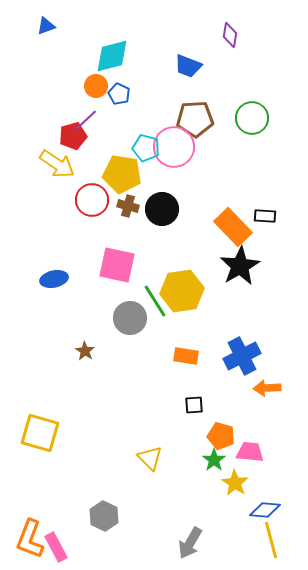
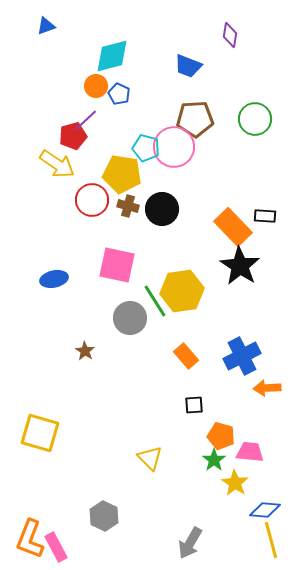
green circle at (252, 118): moved 3 px right, 1 px down
black star at (240, 266): rotated 9 degrees counterclockwise
orange rectangle at (186, 356): rotated 40 degrees clockwise
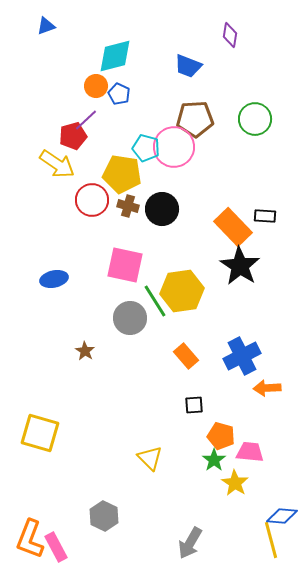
cyan diamond at (112, 56): moved 3 px right
pink square at (117, 265): moved 8 px right
blue diamond at (265, 510): moved 17 px right, 6 px down
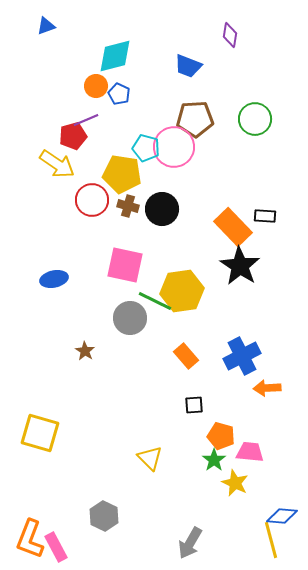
purple line at (86, 120): rotated 20 degrees clockwise
green line at (155, 301): rotated 32 degrees counterclockwise
yellow star at (235, 483): rotated 8 degrees counterclockwise
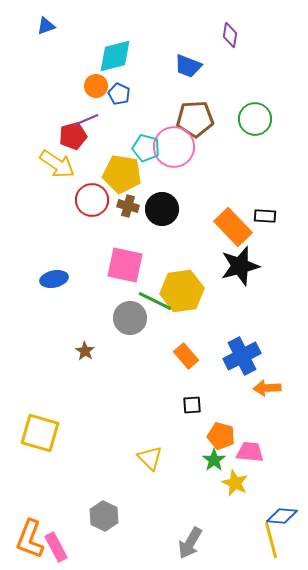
black star at (240, 266): rotated 24 degrees clockwise
black square at (194, 405): moved 2 px left
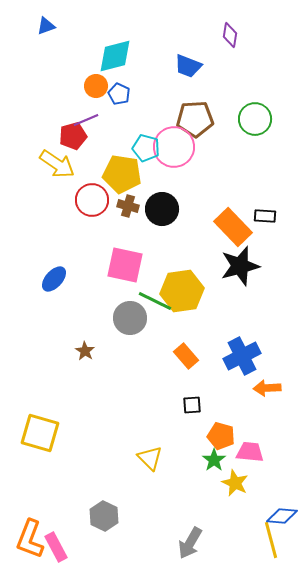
blue ellipse at (54, 279): rotated 36 degrees counterclockwise
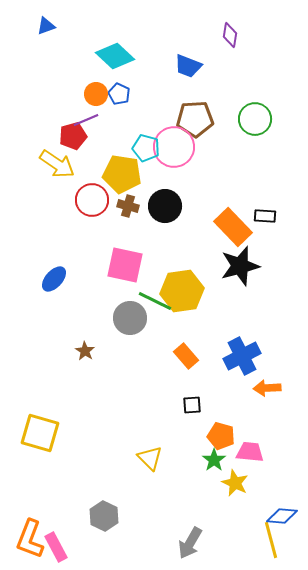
cyan diamond at (115, 56): rotated 57 degrees clockwise
orange circle at (96, 86): moved 8 px down
black circle at (162, 209): moved 3 px right, 3 px up
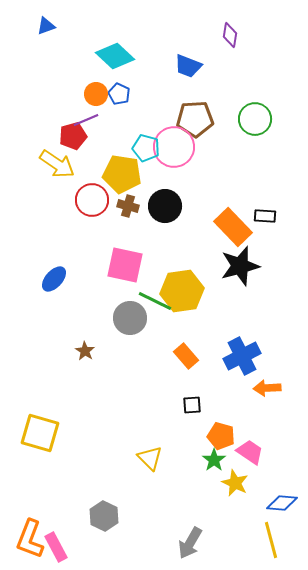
pink trapezoid at (250, 452): rotated 28 degrees clockwise
blue diamond at (282, 516): moved 13 px up
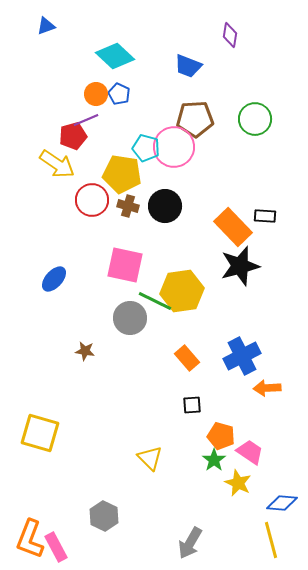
brown star at (85, 351): rotated 24 degrees counterclockwise
orange rectangle at (186, 356): moved 1 px right, 2 px down
yellow star at (235, 483): moved 3 px right
